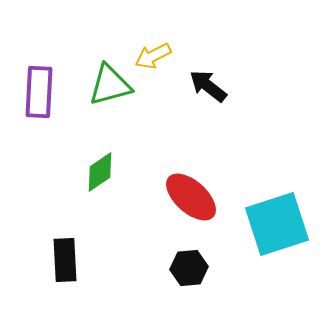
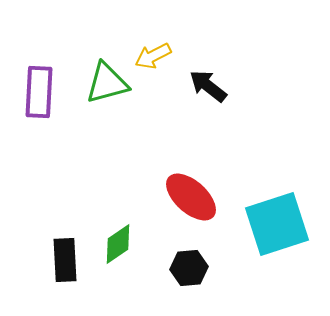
green triangle: moved 3 px left, 2 px up
green diamond: moved 18 px right, 72 px down
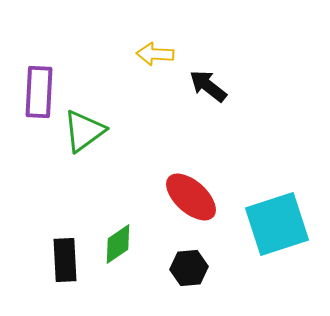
yellow arrow: moved 2 px right, 2 px up; rotated 30 degrees clockwise
green triangle: moved 23 px left, 48 px down; rotated 21 degrees counterclockwise
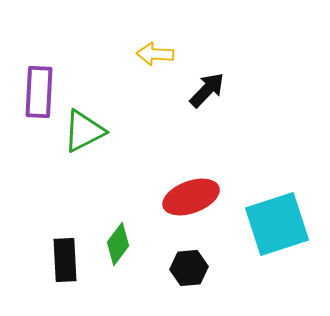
black arrow: moved 1 px left, 4 px down; rotated 96 degrees clockwise
green triangle: rotated 9 degrees clockwise
red ellipse: rotated 62 degrees counterclockwise
green diamond: rotated 18 degrees counterclockwise
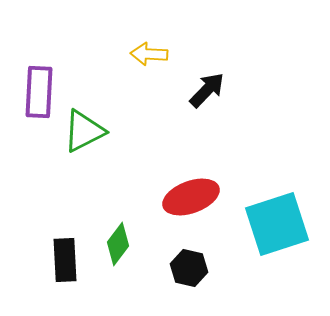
yellow arrow: moved 6 px left
black hexagon: rotated 18 degrees clockwise
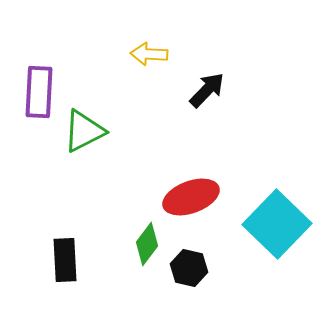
cyan square: rotated 28 degrees counterclockwise
green diamond: moved 29 px right
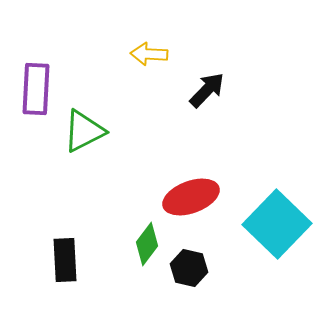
purple rectangle: moved 3 px left, 3 px up
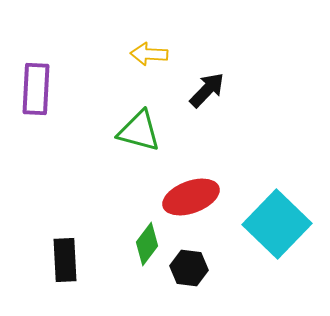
green triangle: moved 55 px right; rotated 42 degrees clockwise
black hexagon: rotated 6 degrees counterclockwise
